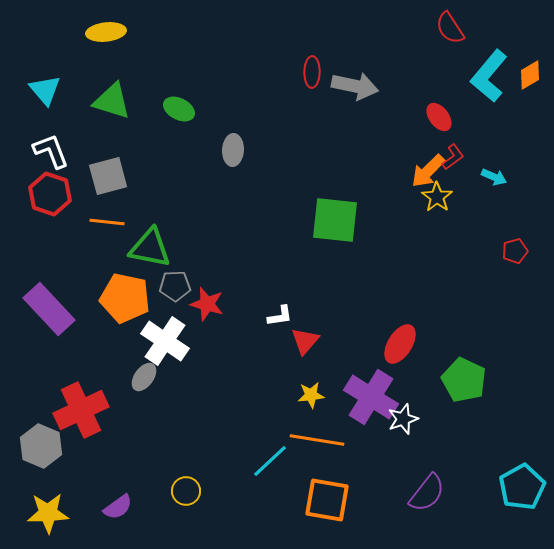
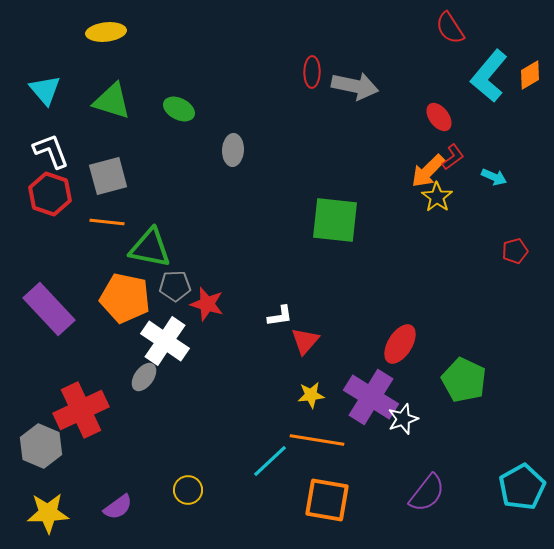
yellow circle at (186, 491): moved 2 px right, 1 px up
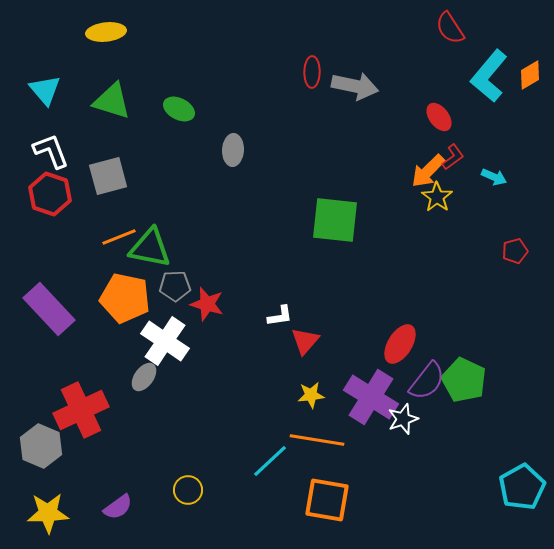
orange line at (107, 222): moved 12 px right, 15 px down; rotated 28 degrees counterclockwise
purple semicircle at (427, 493): moved 112 px up
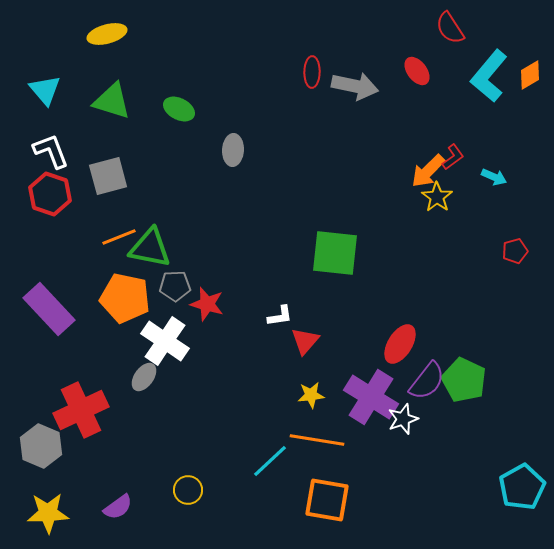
yellow ellipse at (106, 32): moved 1 px right, 2 px down; rotated 9 degrees counterclockwise
red ellipse at (439, 117): moved 22 px left, 46 px up
green square at (335, 220): moved 33 px down
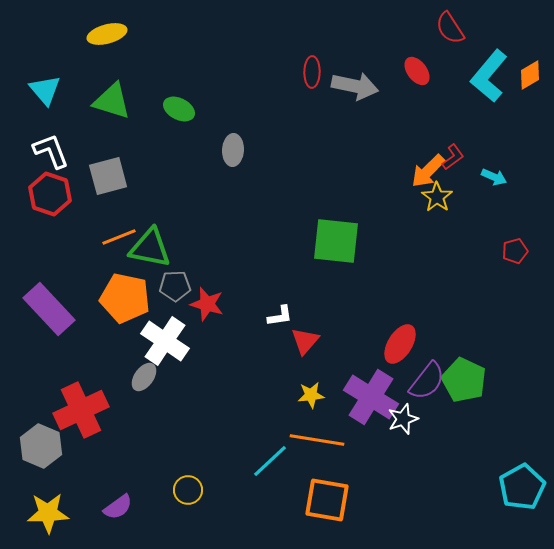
green square at (335, 253): moved 1 px right, 12 px up
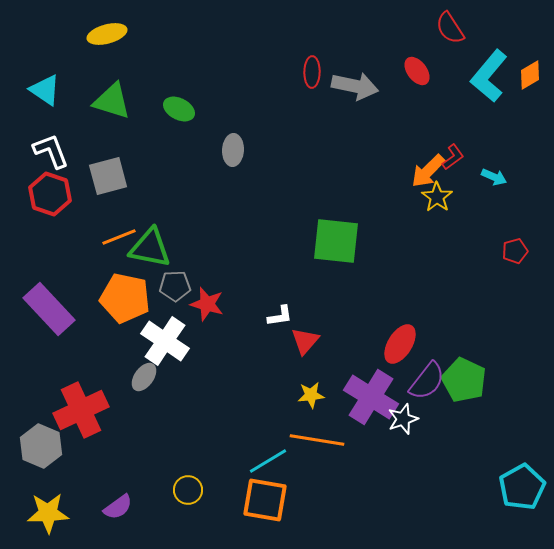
cyan triangle at (45, 90): rotated 16 degrees counterclockwise
cyan line at (270, 461): moved 2 px left; rotated 12 degrees clockwise
orange square at (327, 500): moved 62 px left
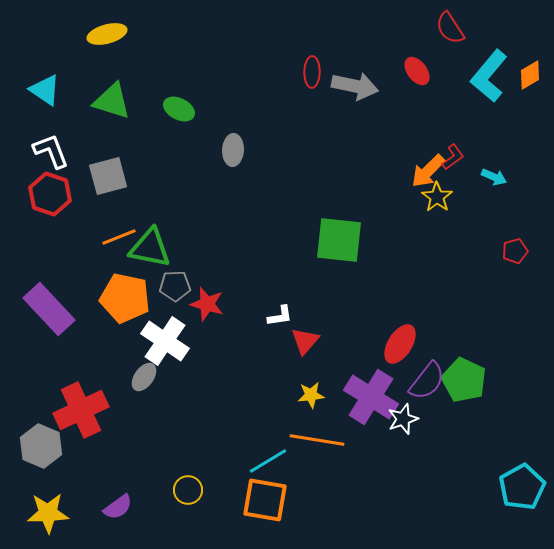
green square at (336, 241): moved 3 px right, 1 px up
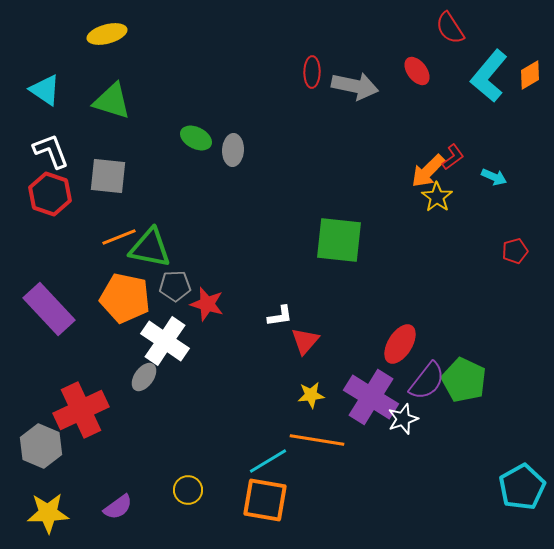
green ellipse at (179, 109): moved 17 px right, 29 px down
gray square at (108, 176): rotated 21 degrees clockwise
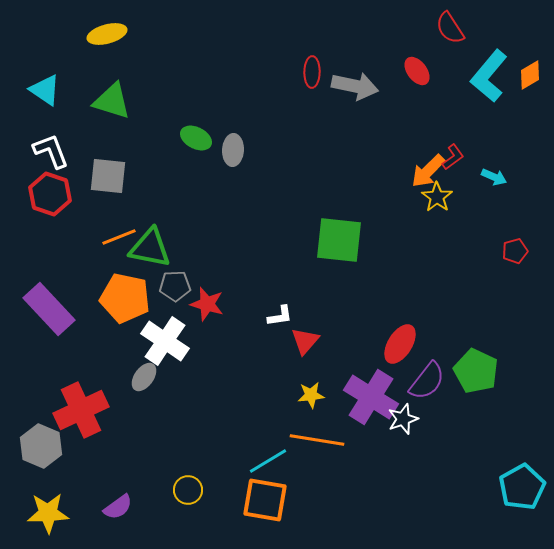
green pentagon at (464, 380): moved 12 px right, 9 px up
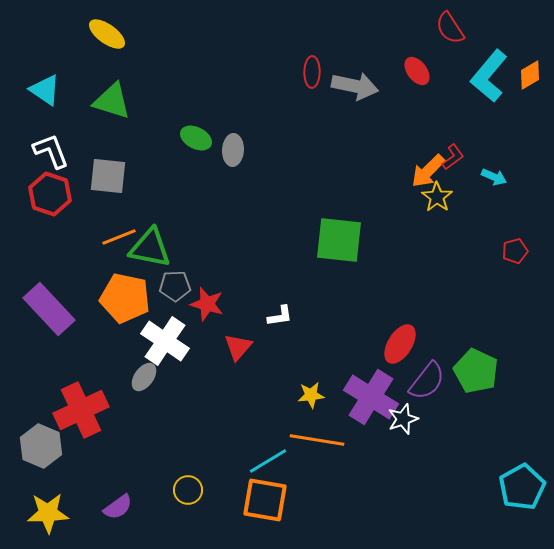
yellow ellipse at (107, 34): rotated 51 degrees clockwise
red triangle at (305, 341): moved 67 px left, 6 px down
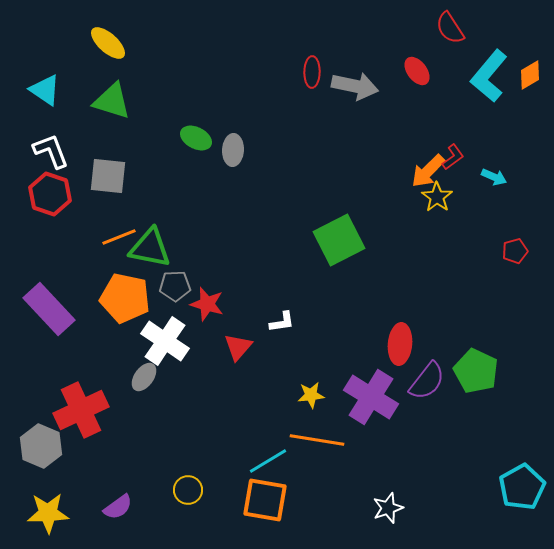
yellow ellipse at (107, 34): moved 1 px right, 9 px down; rotated 6 degrees clockwise
green square at (339, 240): rotated 33 degrees counterclockwise
white L-shape at (280, 316): moved 2 px right, 6 px down
red ellipse at (400, 344): rotated 27 degrees counterclockwise
white star at (403, 419): moved 15 px left, 89 px down
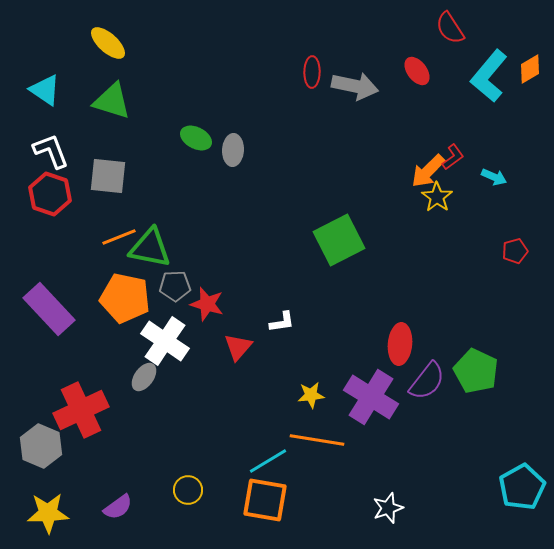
orange diamond at (530, 75): moved 6 px up
